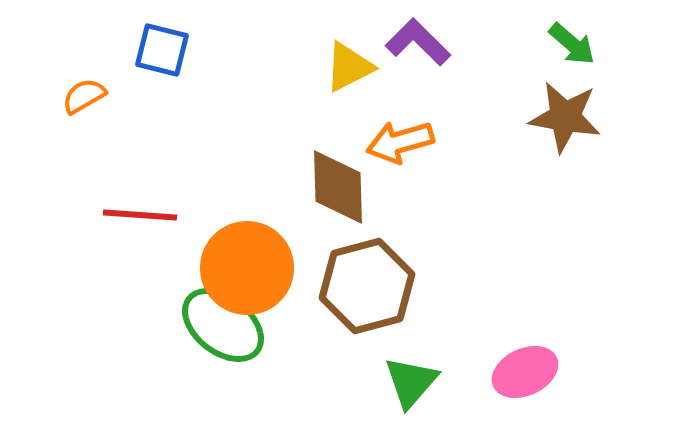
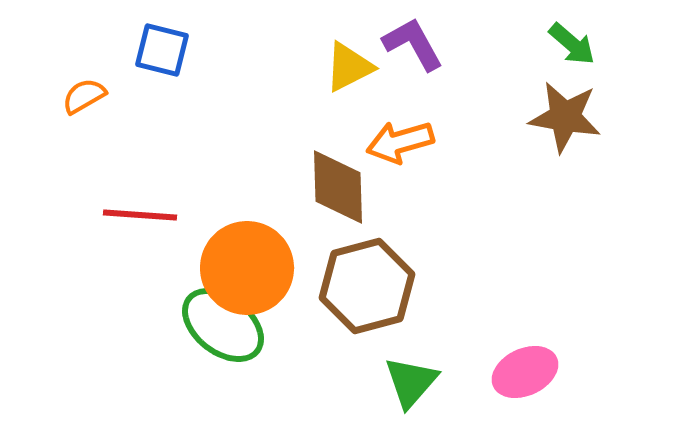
purple L-shape: moved 5 px left, 2 px down; rotated 16 degrees clockwise
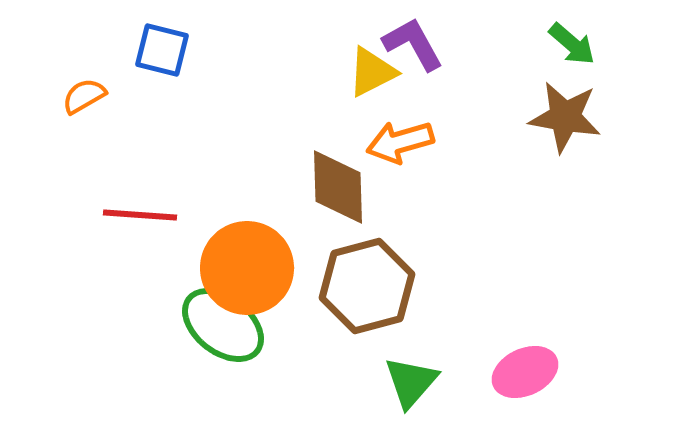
yellow triangle: moved 23 px right, 5 px down
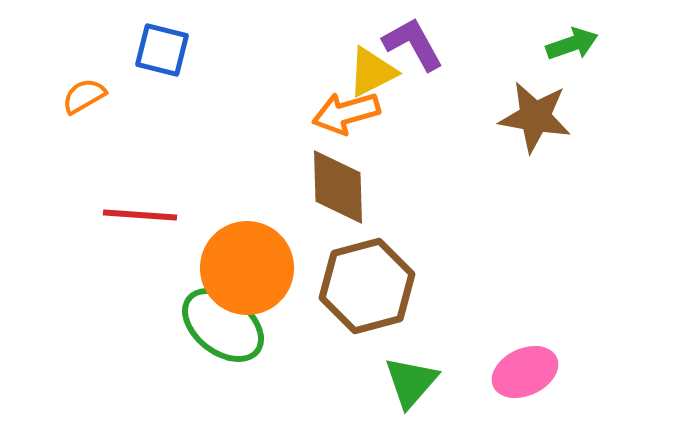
green arrow: rotated 60 degrees counterclockwise
brown star: moved 30 px left
orange arrow: moved 54 px left, 29 px up
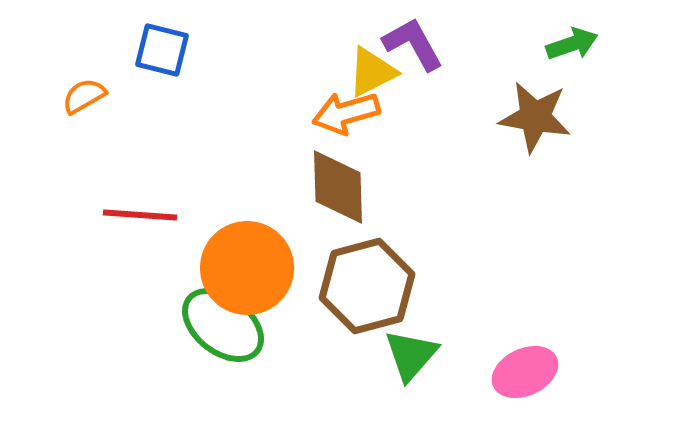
green triangle: moved 27 px up
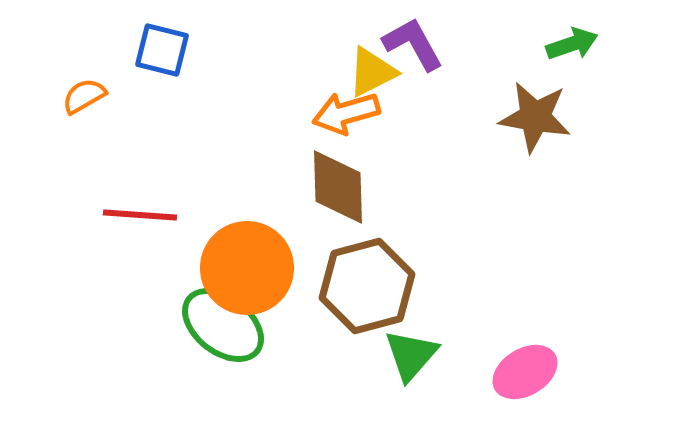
pink ellipse: rotated 6 degrees counterclockwise
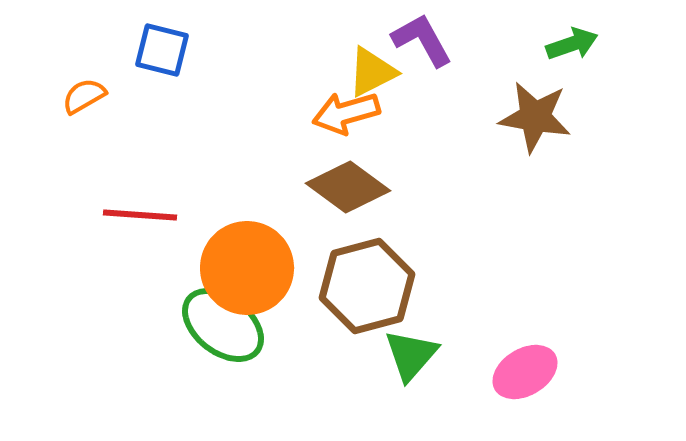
purple L-shape: moved 9 px right, 4 px up
brown diamond: moved 10 px right; rotated 52 degrees counterclockwise
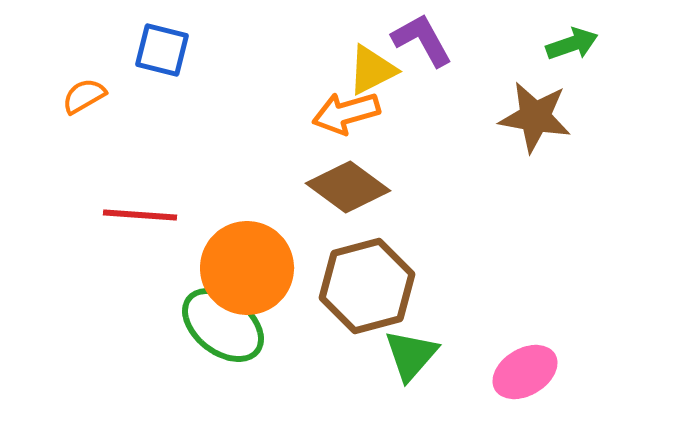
yellow triangle: moved 2 px up
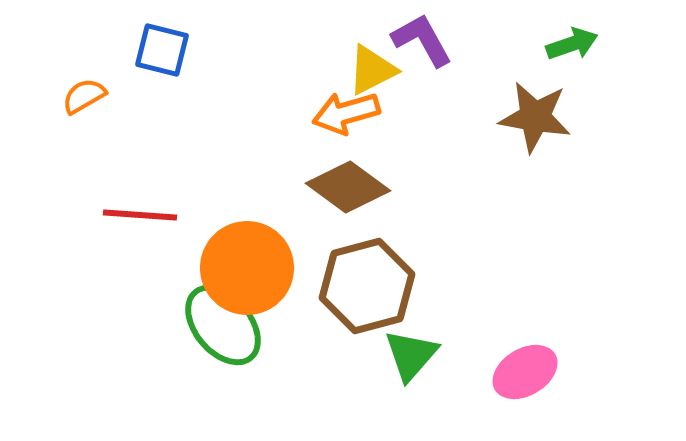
green ellipse: rotated 12 degrees clockwise
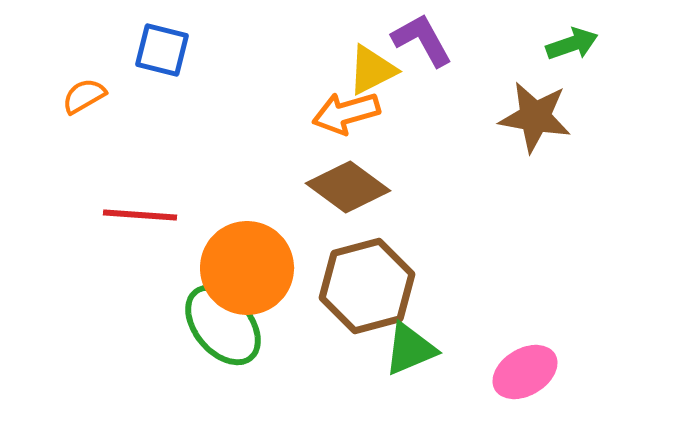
green triangle: moved 1 px left, 6 px up; rotated 26 degrees clockwise
